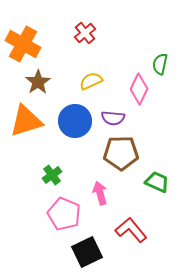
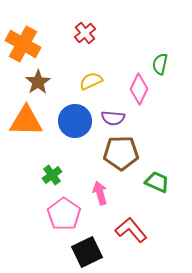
orange triangle: rotated 18 degrees clockwise
pink pentagon: rotated 12 degrees clockwise
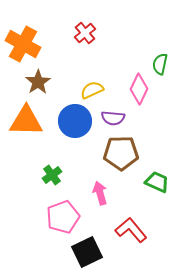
yellow semicircle: moved 1 px right, 9 px down
pink pentagon: moved 1 px left, 3 px down; rotated 16 degrees clockwise
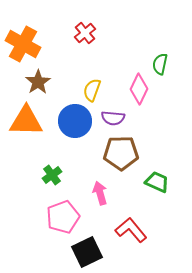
yellow semicircle: rotated 45 degrees counterclockwise
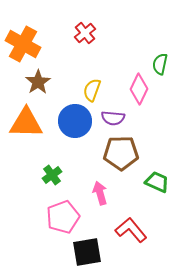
orange triangle: moved 2 px down
black square: rotated 16 degrees clockwise
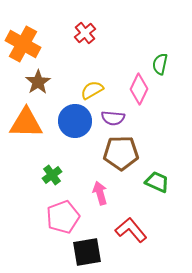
yellow semicircle: rotated 40 degrees clockwise
